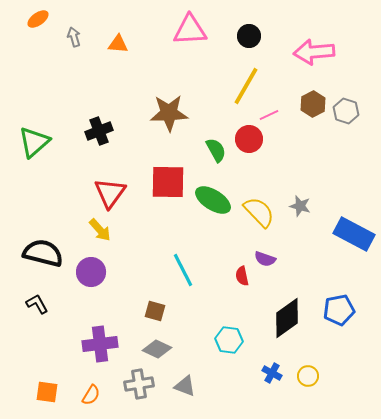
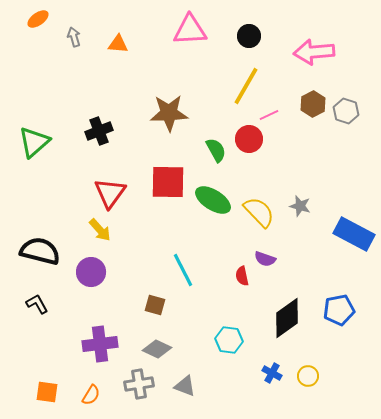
black semicircle: moved 3 px left, 2 px up
brown square: moved 6 px up
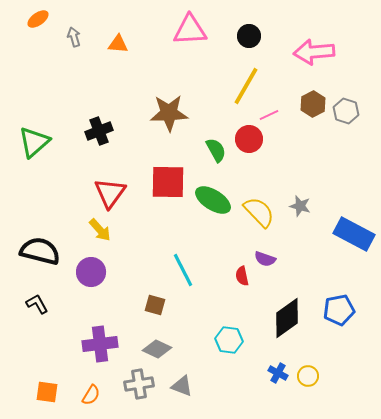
blue cross: moved 6 px right
gray triangle: moved 3 px left
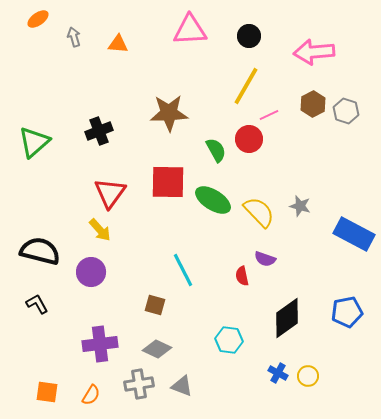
blue pentagon: moved 8 px right, 2 px down
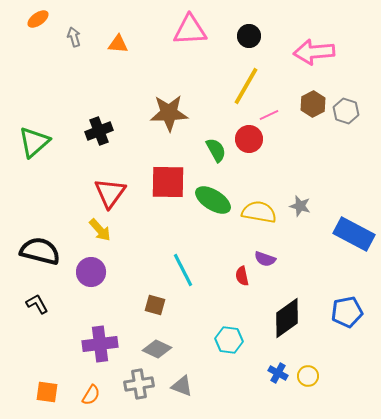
yellow semicircle: rotated 36 degrees counterclockwise
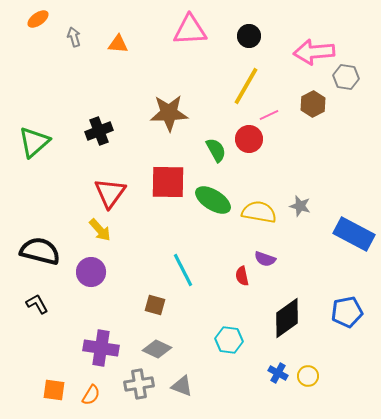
gray hexagon: moved 34 px up; rotated 10 degrees counterclockwise
purple cross: moved 1 px right, 4 px down; rotated 16 degrees clockwise
orange square: moved 7 px right, 2 px up
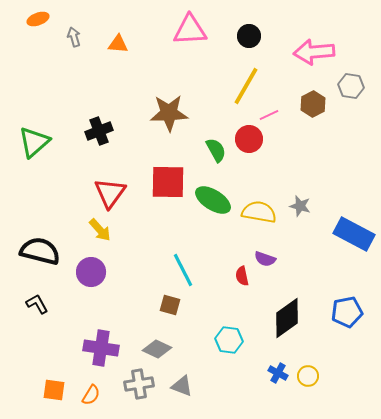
orange ellipse: rotated 15 degrees clockwise
gray hexagon: moved 5 px right, 9 px down
brown square: moved 15 px right
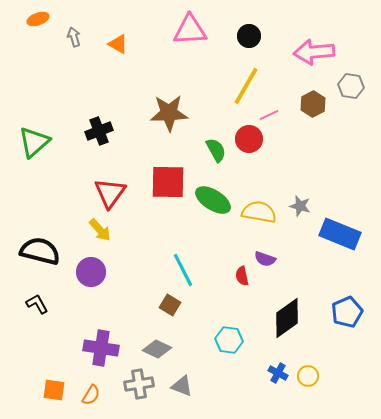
orange triangle: rotated 25 degrees clockwise
blue rectangle: moved 14 px left; rotated 6 degrees counterclockwise
brown square: rotated 15 degrees clockwise
blue pentagon: rotated 12 degrees counterclockwise
